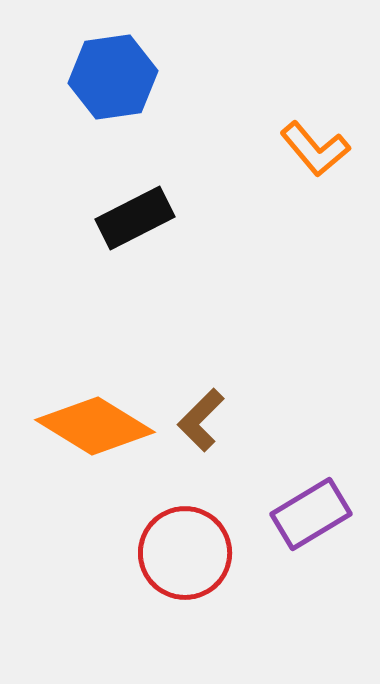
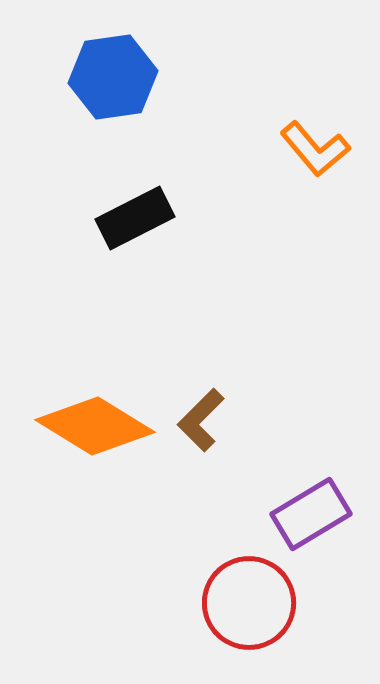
red circle: moved 64 px right, 50 px down
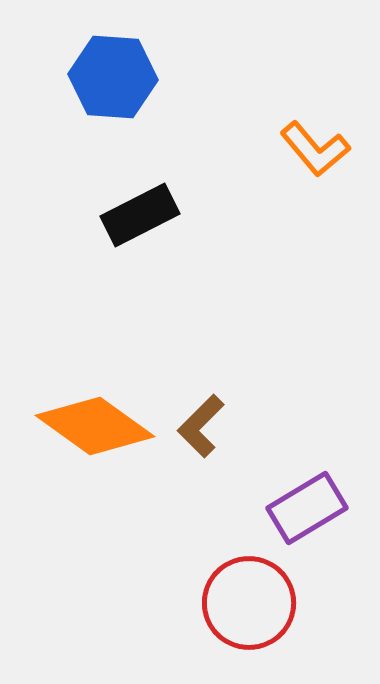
blue hexagon: rotated 12 degrees clockwise
black rectangle: moved 5 px right, 3 px up
brown L-shape: moved 6 px down
orange diamond: rotated 4 degrees clockwise
purple rectangle: moved 4 px left, 6 px up
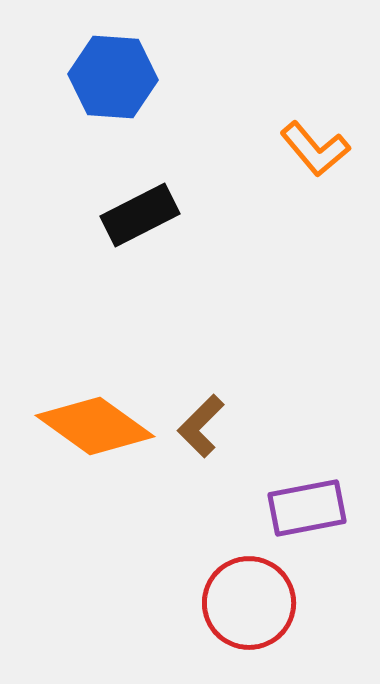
purple rectangle: rotated 20 degrees clockwise
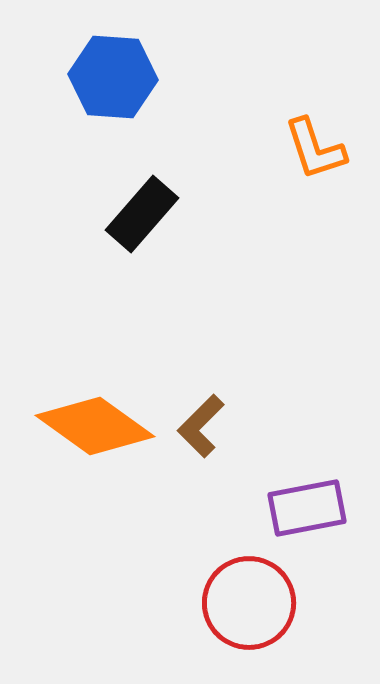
orange L-shape: rotated 22 degrees clockwise
black rectangle: moved 2 px right, 1 px up; rotated 22 degrees counterclockwise
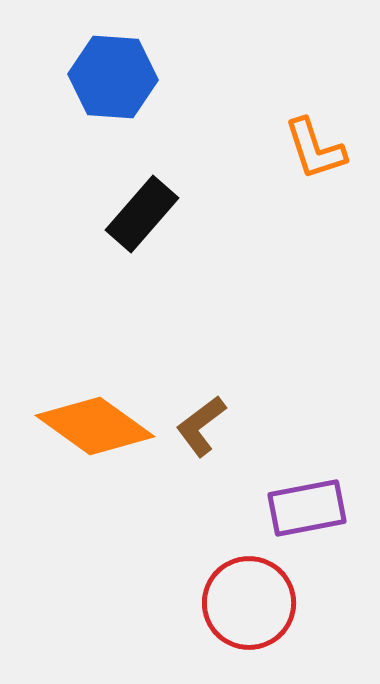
brown L-shape: rotated 8 degrees clockwise
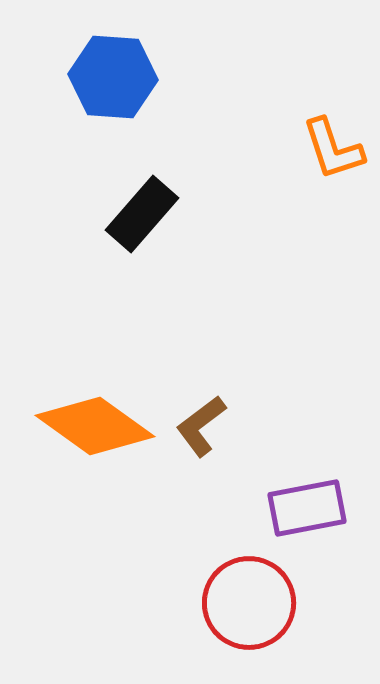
orange L-shape: moved 18 px right
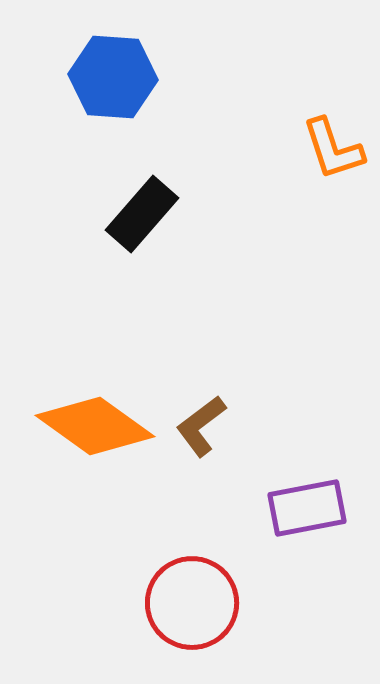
red circle: moved 57 px left
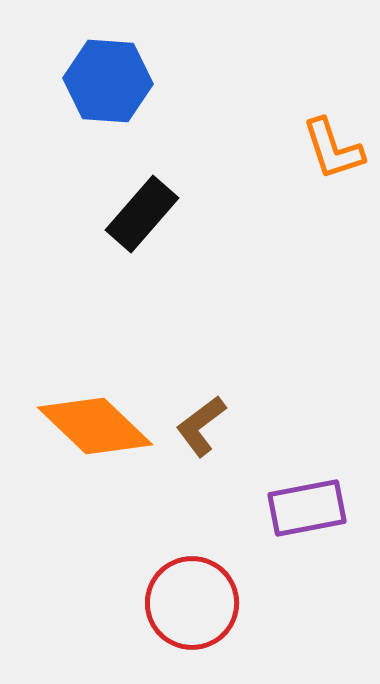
blue hexagon: moved 5 px left, 4 px down
orange diamond: rotated 8 degrees clockwise
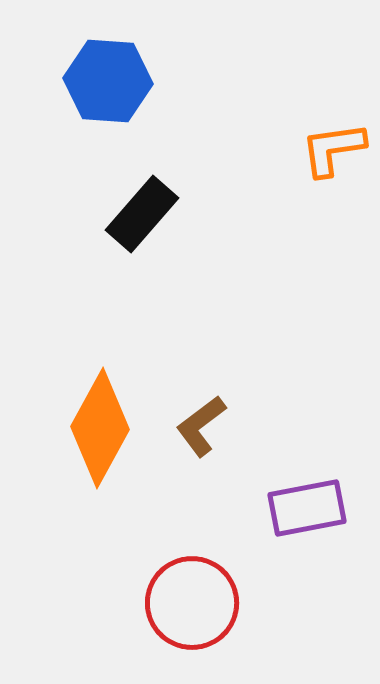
orange L-shape: rotated 100 degrees clockwise
orange diamond: moved 5 px right, 2 px down; rotated 75 degrees clockwise
